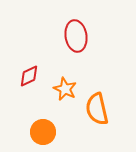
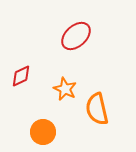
red ellipse: rotated 56 degrees clockwise
red diamond: moved 8 px left
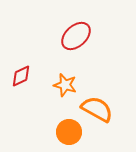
orange star: moved 4 px up; rotated 10 degrees counterclockwise
orange semicircle: rotated 132 degrees clockwise
orange circle: moved 26 px right
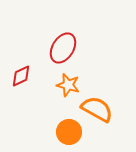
red ellipse: moved 13 px left, 12 px down; rotated 16 degrees counterclockwise
orange star: moved 3 px right
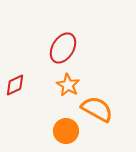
red diamond: moved 6 px left, 9 px down
orange star: rotated 15 degrees clockwise
orange circle: moved 3 px left, 1 px up
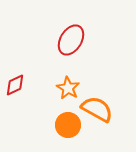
red ellipse: moved 8 px right, 8 px up
orange star: moved 3 px down
orange circle: moved 2 px right, 6 px up
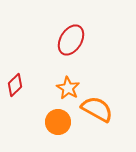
red diamond: rotated 20 degrees counterclockwise
orange circle: moved 10 px left, 3 px up
